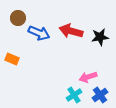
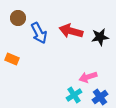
blue arrow: rotated 40 degrees clockwise
blue cross: moved 2 px down
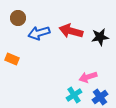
blue arrow: rotated 100 degrees clockwise
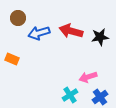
cyan cross: moved 4 px left
